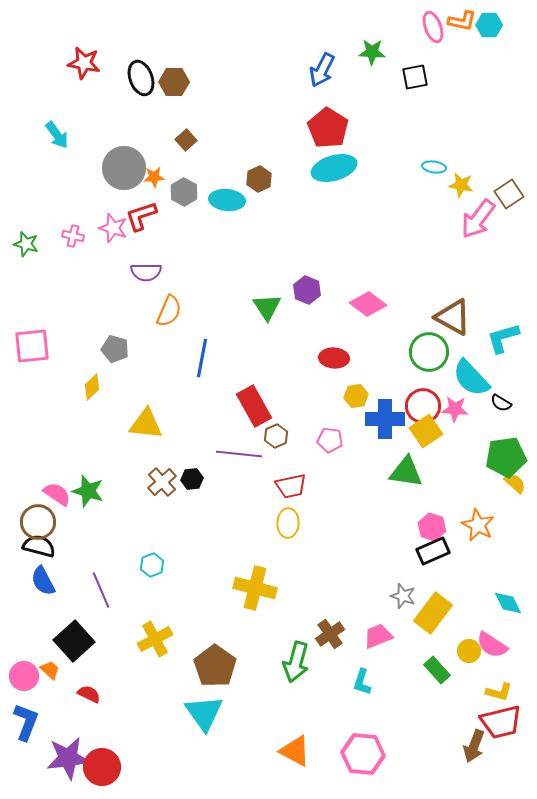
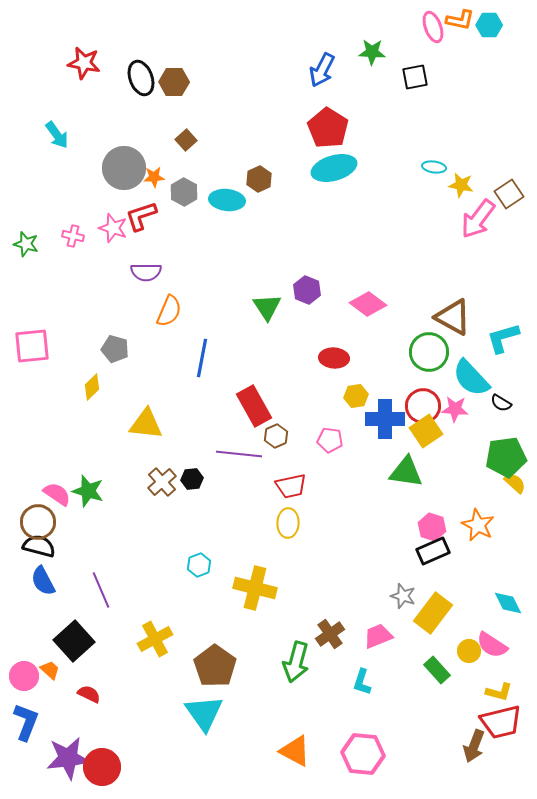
orange L-shape at (462, 21): moved 2 px left, 1 px up
cyan hexagon at (152, 565): moved 47 px right
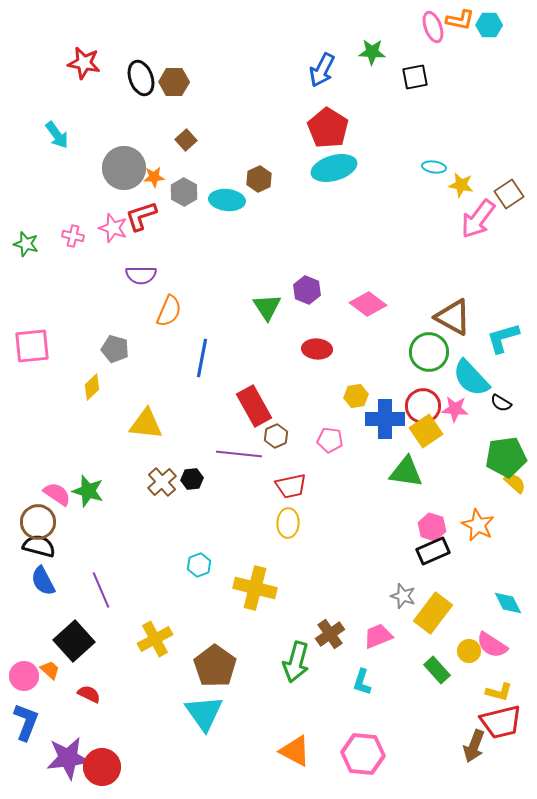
purple semicircle at (146, 272): moved 5 px left, 3 px down
red ellipse at (334, 358): moved 17 px left, 9 px up
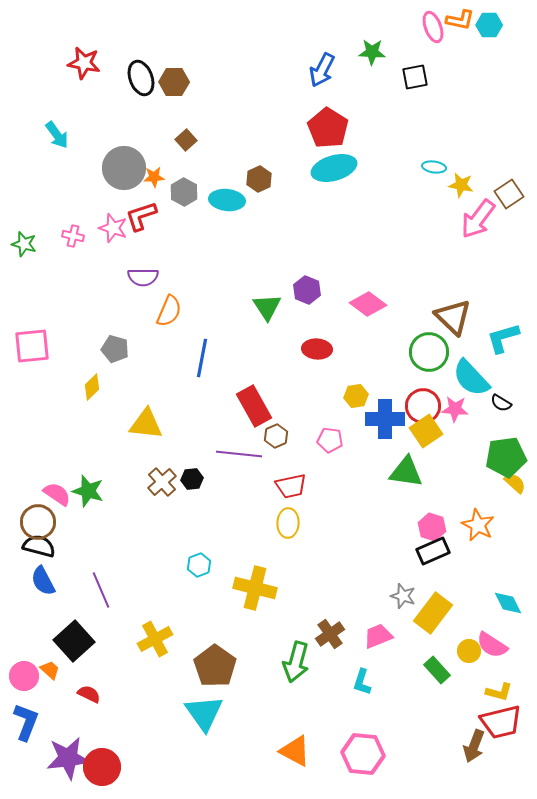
green star at (26, 244): moved 2 px left
purple semicircle at (141, 275): moved 2 px right, 2 px down
brown triangle at (453, 317): rotated 15 degrees clockwise
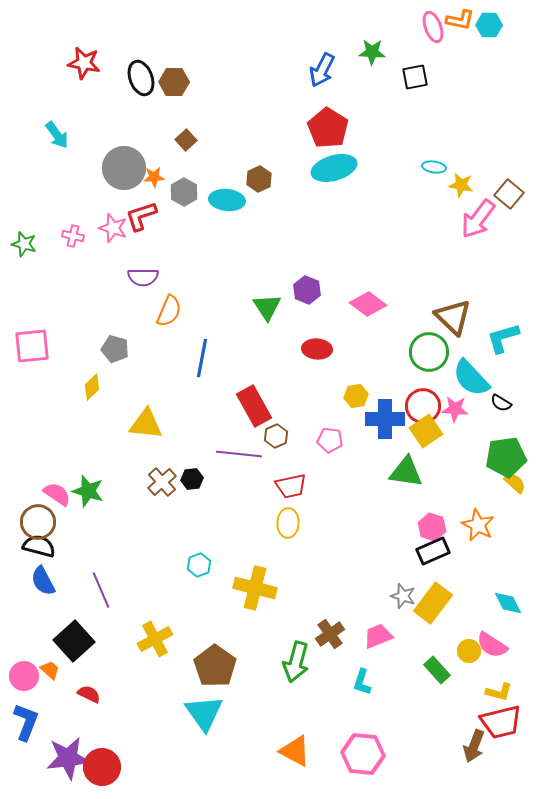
brown square at (509, 194): rotated 16 degrees counterclockwise
yellow rectangle at (433, 613): moved 10 px up
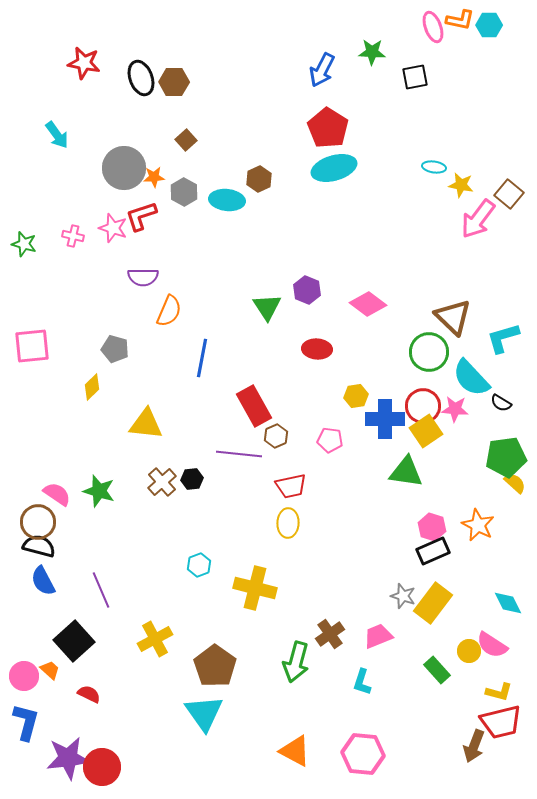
green star at (88, 491): moved 11 px right
blue L-shape at (26, 722): rotated 6 degrees counterclockwise
